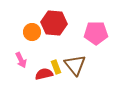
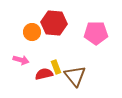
pink arrow: rotated 49 degrees counterclockwise
brown triangle: moved 11 px down
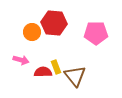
red semicircle: moved 1 px left, 2 px up; rotated 12 degrees clockwise
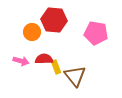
red hexagon: moved 3 px up
pink pentagon: rotated 10 degrees clockwise
pink arrow: moved 1 px down
red semicircle: moved 1 px right, 13 px up
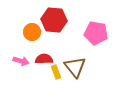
yellow rectangle: moved 5 px down
brown triangle: moved 9 px up
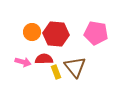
red hexagon: moved 2 px right, 14 px down
pink arrow: moved 2 px right, 1 px down
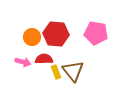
orange circle: moved 5 px down
brown triangle: moved 2 px left, 4 px down
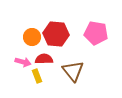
yellow rectangle: moved 19 px left, 4 px down
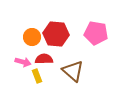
brown triangle: rotated 10 degrees counterclockwise
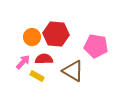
pink pentagon: moved 13 px down
pink arrow: rotated 63 degrees counterclockwise
brown triangle: rotated 10 degrees counterclockwise
yellow rectangle: rotated 40 degrees counterclockwise
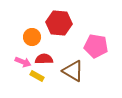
red hexagon: moved 3 px right, 11 px up
pink arrow: rotated 70 degrees clockwise
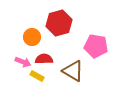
red hexagon: rotated 20 degrees counterclockwise
